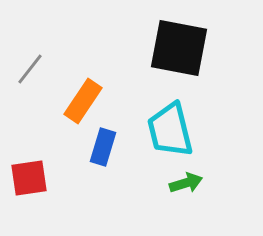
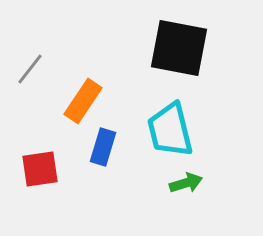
red square: moved 11 px right, 9 px up
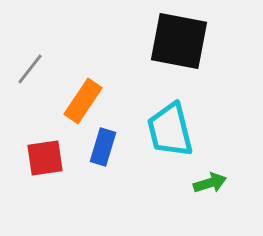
black square: moved 7 px up
red square: moved 5 px right, 11 px up
green arrow: moved 24 px right
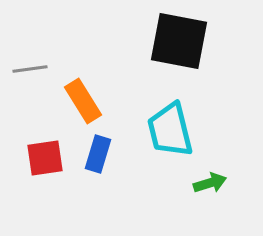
gray line: rotated 44 degrees clockwise
orange rectangle: rotated 66 degrees counterclockwise
blue rectangle: moved 5 px left, 7 px down
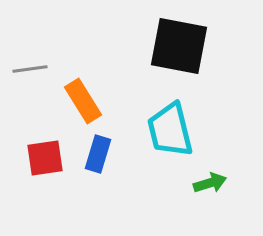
black square: moved 5 px down
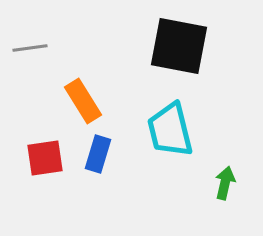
gray line: moved 21 px up
green arrow: moved 15 px right; rotated 60 degrees counterclockwise
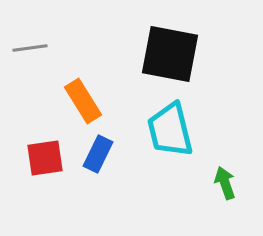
black square: moved 9 px left, 8 px down
blue rectangle: rotated 9 degrees clockwise
green arrow: rotated 32 degrees counterclockwise
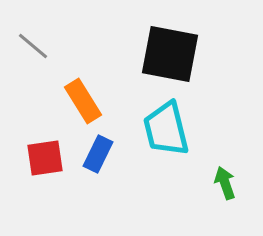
gray line: moved 3 px right, 2 px up; rotated 48 degrees clockwise
cyan trapezoid: moved 4 px left, 1 px up
